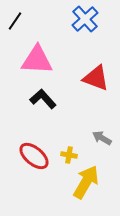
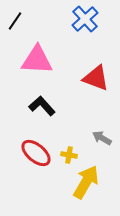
black L-shape: moved 1 px left, 7 px down
red ellipse: moved 2 px right, 3 px up
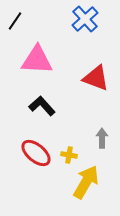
gray arrow: rotated 60 degrees clockwise
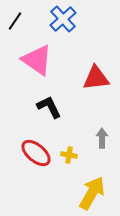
blue cross: moved 22 px left
pink triangle: rotated 32 degrees clockwise
red triangle: rotated 28 degrees counterclockwise
black L-shape: moved 7 px right, 1 px down; rotated 16 degrees clockwise
yellow arrow: moved 6 px right, 11 px down
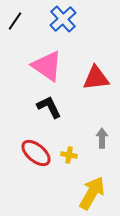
pink triangle: moved 10 px right, 6 px down
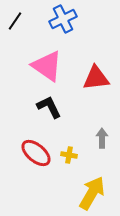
blue cross: rotated 16 degrees clockwise
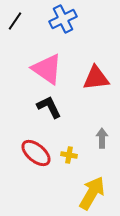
pink triangle: moved 3 px down
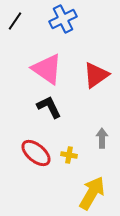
red triangle: moved 3 px up; rotated 28 degrees counterclockwise
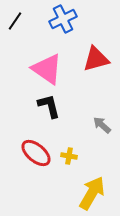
red triangle: moved 16 px up; rotated 20 degrees clockwise
black L-shape: moved 1 px up; rotated 12 degrees clockwise
gray arrow: moved 13 px up; rotated 48 degrees counterclockwise
yellow cross: moved 1 px down
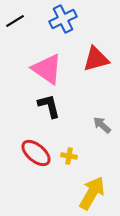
black line: rotated 24 degrees clockwise
